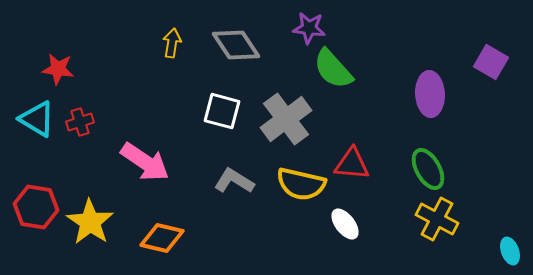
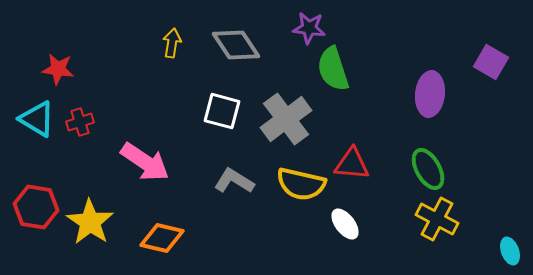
green semicircle: rotated 24 degrees clockwise
purple ellipse: rotated 9 degrees clockwise
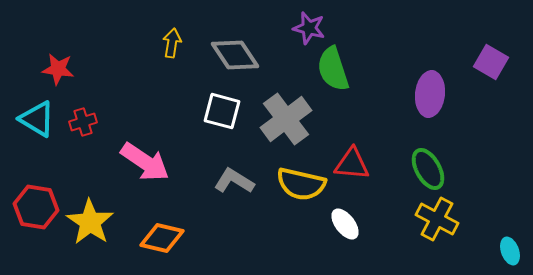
purple star: rotated 8 degrees clockwise
gray diamond: moved 1 px left, 10 px down
red cross: moved 3 px right
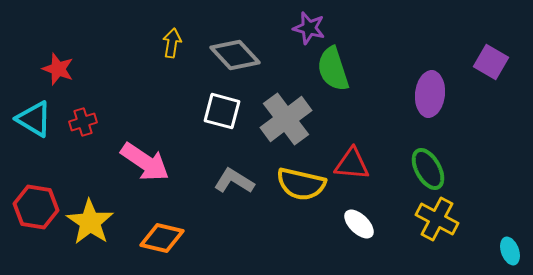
gray diamond: rotated 9 degrees counterclockwise
red star: rotated 12 degrees clockwise
cyan triangle: moved 3 px left
white ellipse: moved 14 px right; rotated 8 degrees counterclockwise
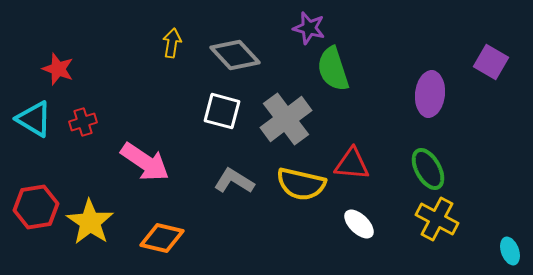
red hexagon: rotated 18 degrees counterclockwise
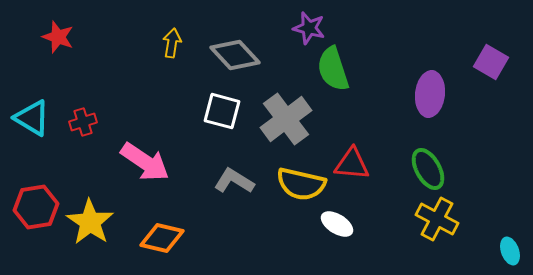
red star: moved 32 px up
cyan triangle: moved 2 px left, 1 px up
white ellipse: moved 22 px left; rotated 12 degrees counterclockwise
